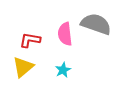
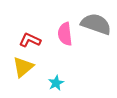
red L-shape: rotated 15 degrees clockwise
cyan star: moved 7 px left, 13 px down
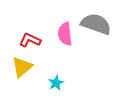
yellow triangle: moved 1 px left
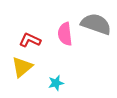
cyan star: rotated 14 degrees clockwise
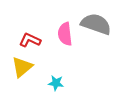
cyan star: rotated 21 degrees clockwise
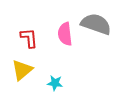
red L-shape: moved 1 px left, 2 px up; rotated 60 degrees clockwise
yellow triangle: moved 3 px down
cyan star: moved 1 px left
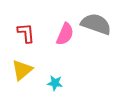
pink semicircle: rotated 150 degrees counterclockwise
red L-shape: moved 3 px left, 5 px up
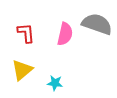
gray semicircle: moved 1 px right
pink semicircle: rotated 10 degrees counterclockwise
